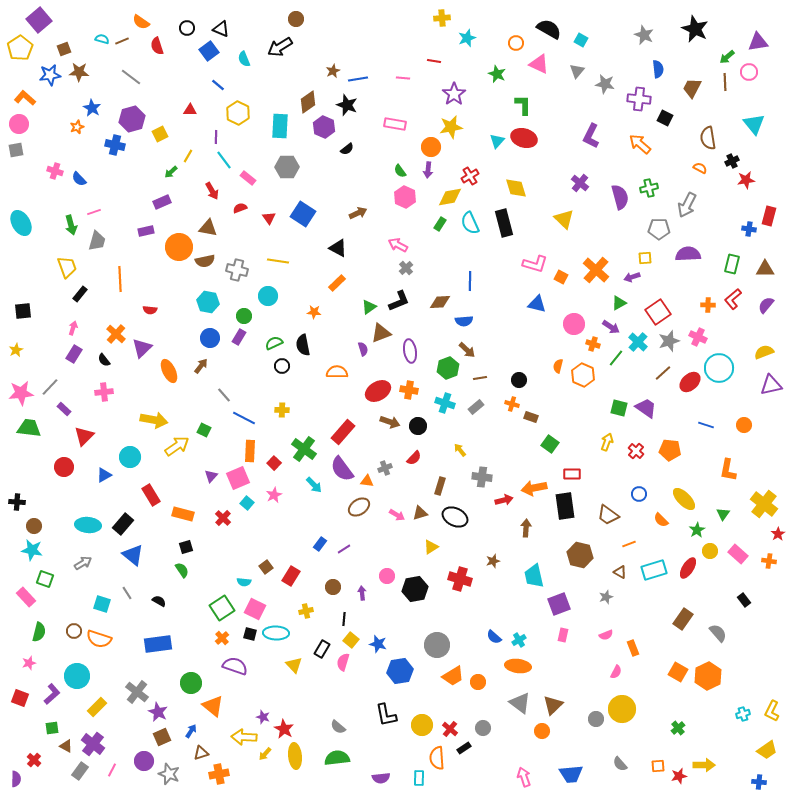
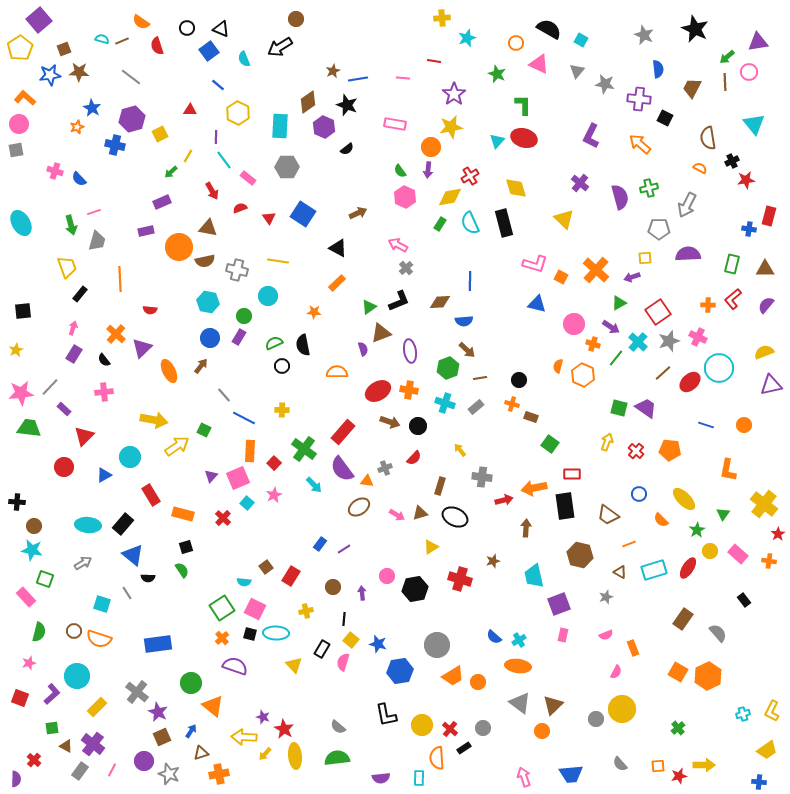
black semicircle at (159, 601): moved 11 px left, 23 px up; rotated 152 degrees clockwise
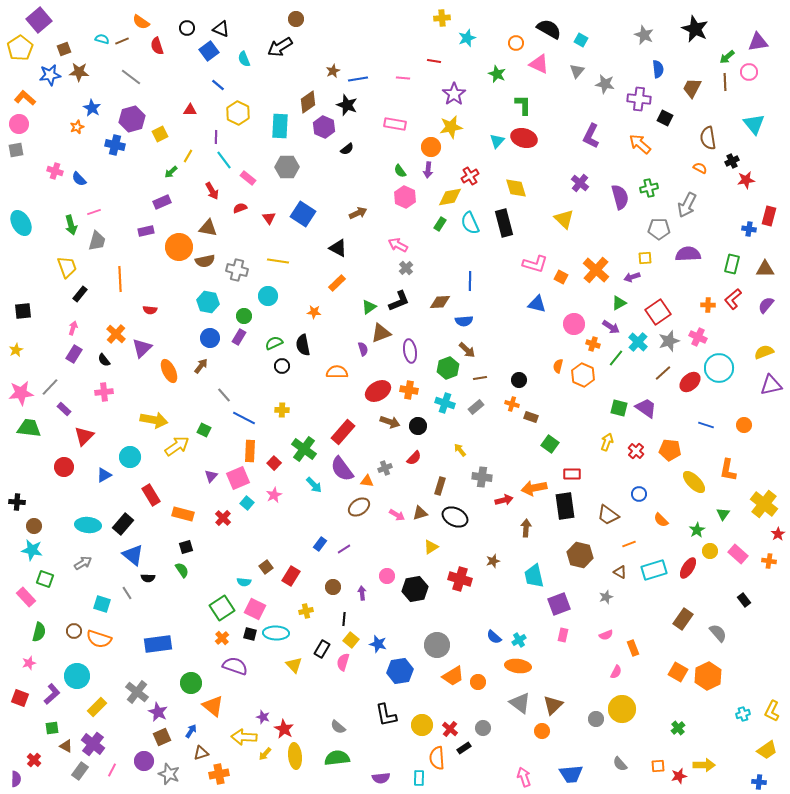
yellow ellipse at (684, 499): moved 10 px right, 17 px up
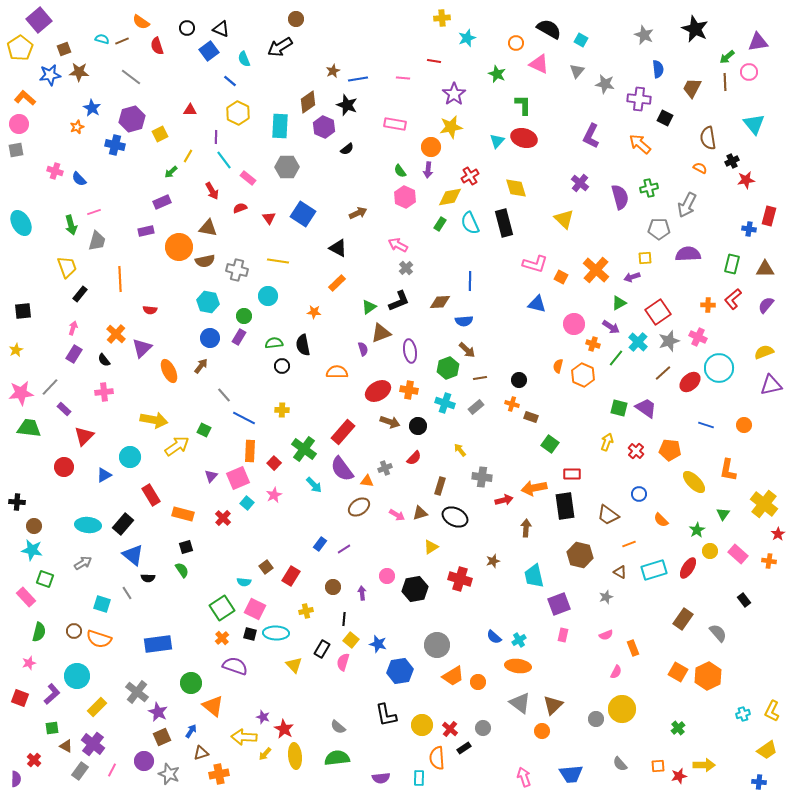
blue line at (218, 85): moved 12 px right, 4 px up
green semicircle at (274, 343): rotated 18 degrees clockwise
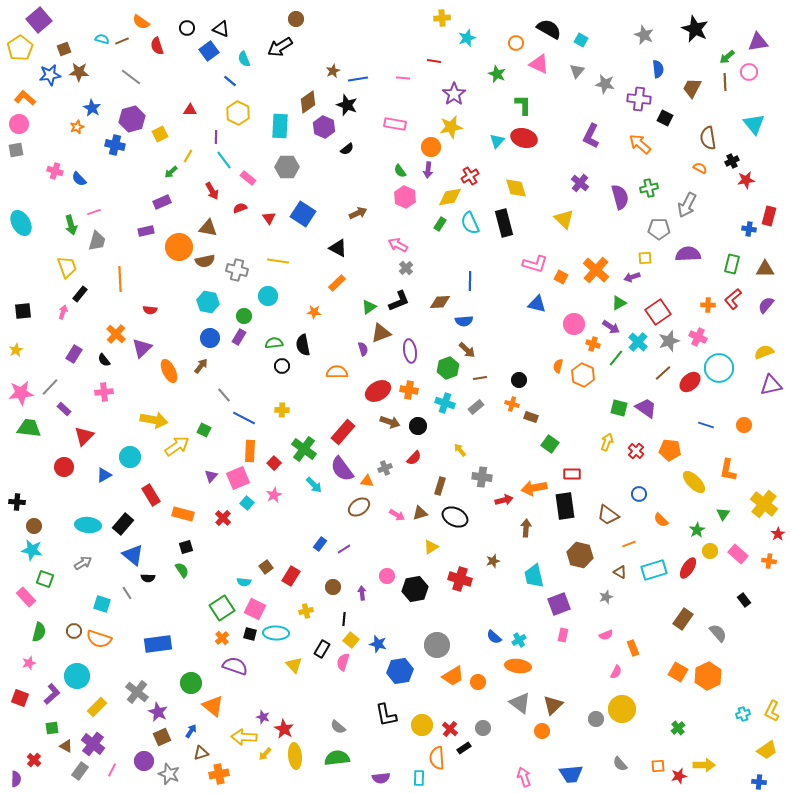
pink arrow at (73, 328): moved 10 px left, 16 px up
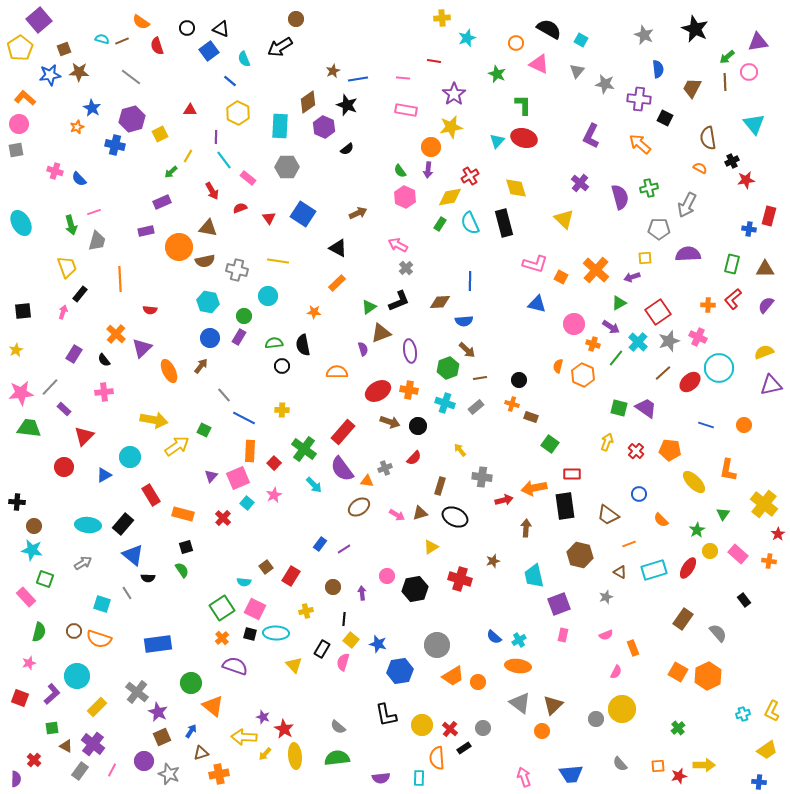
pink rectangle at (395, 124): moved 11 px right, 14 px up
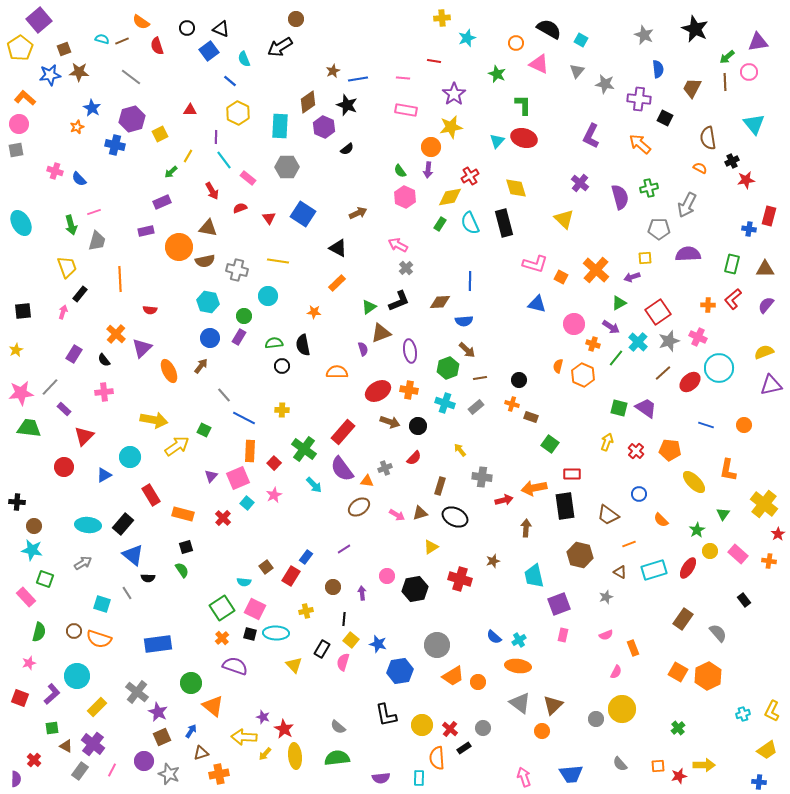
blue rectangle at (320, 544): moved 14 px left, 13 px down
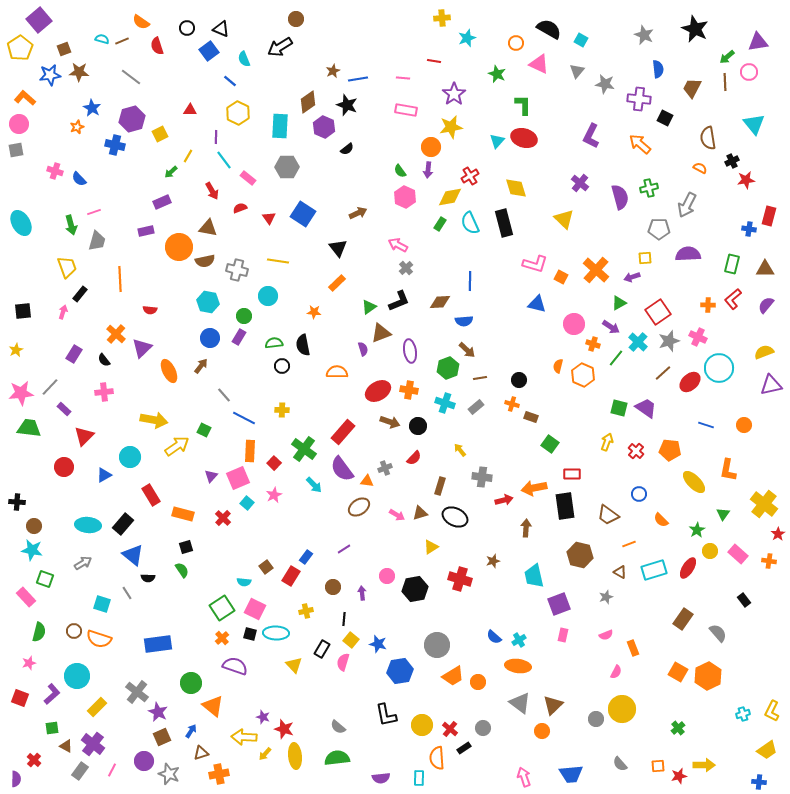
black triangle at (338, 248): rotated 24 degrees clockwise
red star at (284, 729): rotated 12 degrees counterclockwise
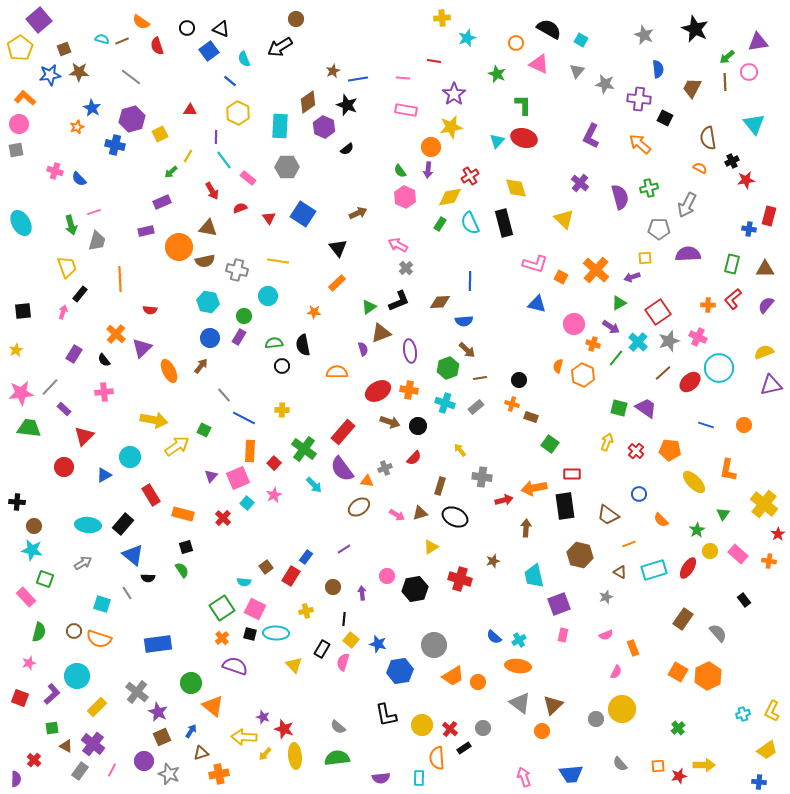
gray circle at (437, 645): moved 3 px left
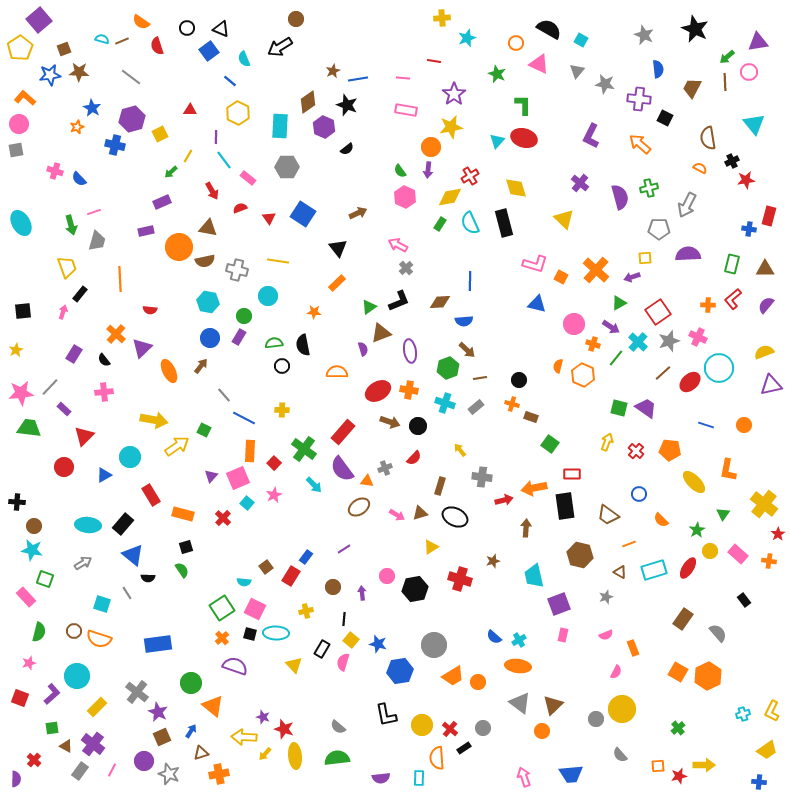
gray semicircle at (620, 764): moved 9 px up
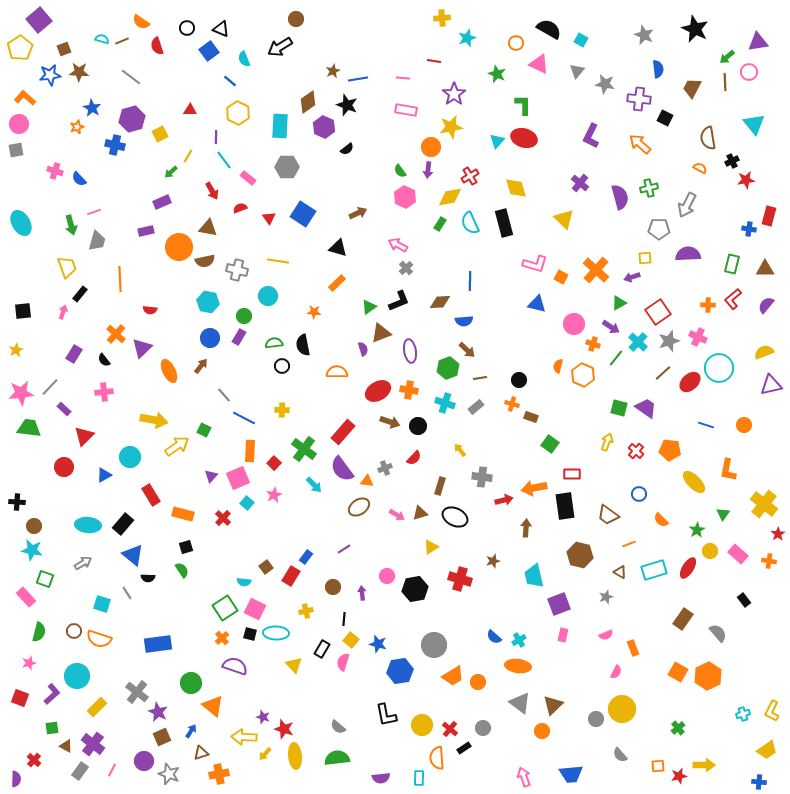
black triangle at (338, 248): rotated 36 degrees counterclockwise
green square at (222, 608): moved 3 px right
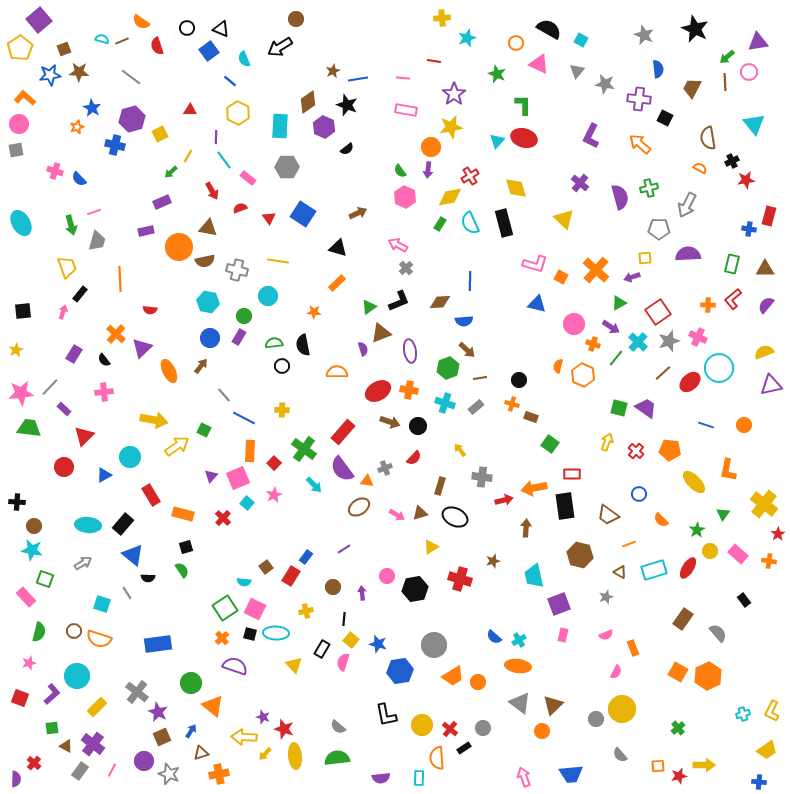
red cross at (34, 760): moved 3 px down
